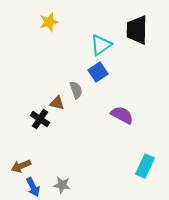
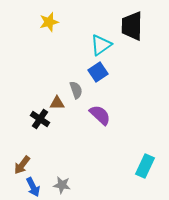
black trapezoid: moved 5 px left, 4 px up
brown triangle: rotated 14 degrees counterclockwise
purple semicircle: moved 22 px left; rotated 15 degrees clockwise
brown arrow: moved 1 px right, 1 px up; rotated 30 degrees counterclockwise
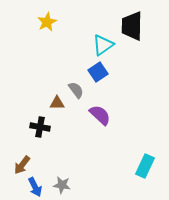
yellow star: moved 2 px left; rotated 12 degrees counterclockwise
cyan triangle: moved 2 px right
gray semicircle: rotated 18 degrees counterclockwise
black cross: moved 8 px down; rotated 24 degrees counterclockwise
blue arrow: moved 2 px right
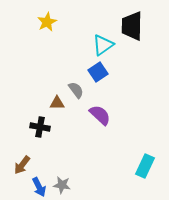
blue arrow: moved 4 px right
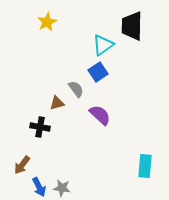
gray semicircle: moved 1 px up
brown triangle: rotated 14 degrees counterclockwise
cyan rectangle: rotated 20 degrees counterclockwise
gray star: moved 3 px down
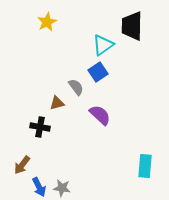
gray semicircle: moved 2 px up
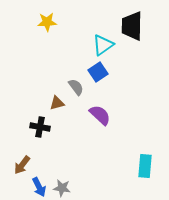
yellow star: rotated 24 degrees clockwise
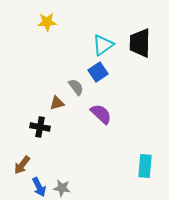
black trapezoid: moved 8 px right, 17 px down
purple semicircle: moved 1 px right, 1 px up
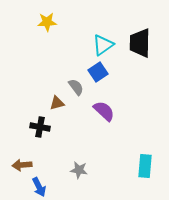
purple semicircle: moved 3 px right, 3 px up
brown arrow: rotated 48 degrees clockwise
gray star: moved 17 px right, 18 px up
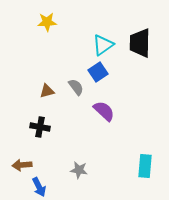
brown triangle: moved 10 px left, 12 px up
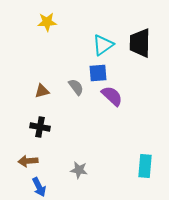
blue square: moved 1 px down; rotated 30 degrees clockwise
brown triangle: moved 5 px left
purple semicircle: moved 8 px right, 15 px up
brown arrow: moved 6 px right, 4 px up
